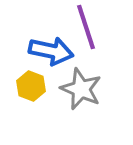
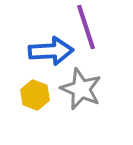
blue arrow: rotated 15 degrees counterclockwise
yellow hexagon: moved 4 px right, 9 px down
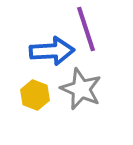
purple line: moved 2 px down
blue arrow: moved 1 px right
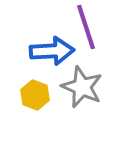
purple line: moved 2 px up
gray star: moved 1 px right, 2 px up
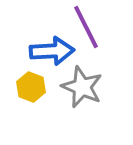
purple line: rotated 9 degrees counterclockwise
yellow hexagon: moved 4 px left, 8 px up
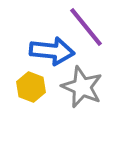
purple line: rotated 12 degrees counterclockwise
blue arrow: rotated 9 degrees clockwise
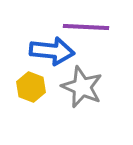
purple line: rotated 48 degrees counterclockwise
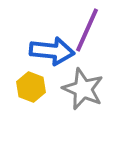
purple line: moved 1 px right, 3 px down; rotated 69 degrees counterclockwise
gray star: moved 1 px right, 2 px down
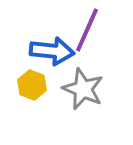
yellow hexagon: moved 1 px right, 2 px up
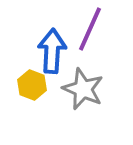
purple line: moved 3 px right, 1 px up
blue arrow: rotated 93 degrees counterclockwise
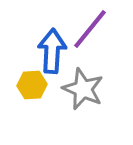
purple line: rotated 15 degrees clockwise
yellow hexagon: rotated 24 degrees counterclockwise
